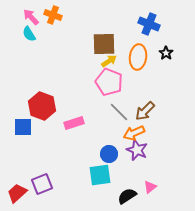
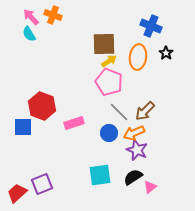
blue cross: moved 2 px right, 2 px down
blue circle: moved 21 px up
black semicircle: moved 6 px right, 19 px up
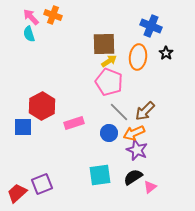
cyan semicircle: rotated 14 degrees clockwise
red hexagon: rotated 12 degrees clockwise
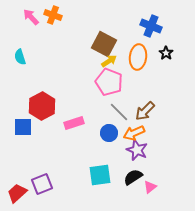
cyan semicircle: moved 9 px left, 23 px down
brown square: rotated 30 degrees clockwise
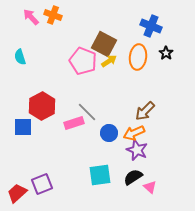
pink pentagon: moved 26 px left, 21 px up
gray line: moved 32 px left
pink triangle: rotated 40 degrees counterclockwise
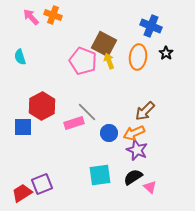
yellow arrow: rotated 77 degrees counterclockwise
red trapezoid: moved 5 px right; rotated 10 degrees clockwise
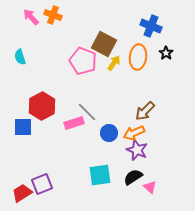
yellow arrow: moved 5 px right, 2 px down; rotated 56 degrees clockwise
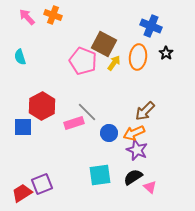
pink arrow: moved 4 px left
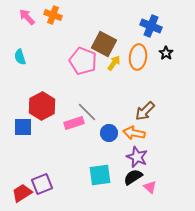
orange arrow: rotated 35 degrees clockwise
purple star: moved 7 px down
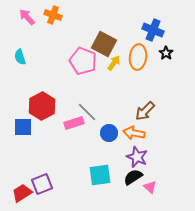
blue cross: moved 2 px right, 4 px down
